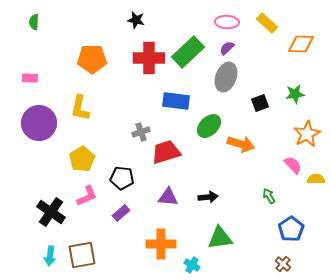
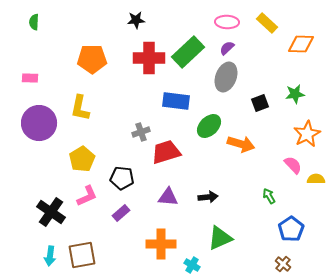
black star: rotated 18 degrees counterclockwise
green triangle: rotated 16 degrees counterclockwise
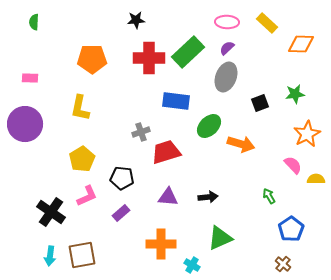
purple circle: moved 14 px left, 1 px down
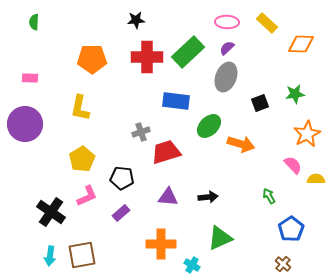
red cross: moved 2 px left, 1 px up
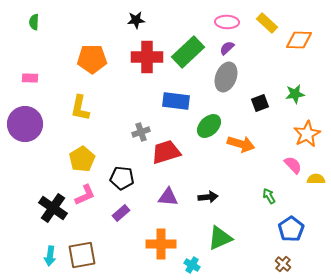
orange diamond: moved 2 px left, 4 px up
pink L-shape: moved 2 px left, 1 px up
black cross: moved 2 px right, 4 px up
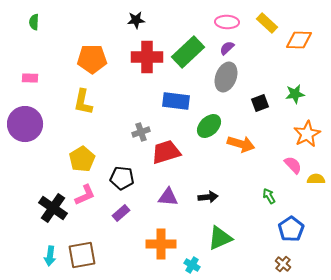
yellow L-shape: moved 3 px right, 6 px up
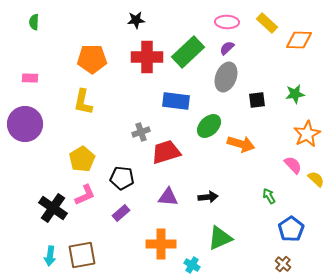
black square: moved 3 px left, 3 px up; rotated 12 degrees clockwise
yellow semicircle: rotated 42 degrees clockwise
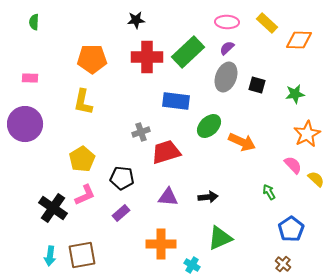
black square: moved 15 px up; rotated 24 degrees clockwise
orange arrow: moved 1 px right, 2 px up; rotated 8 degrees clockwise
green arrow: moved 4 px up
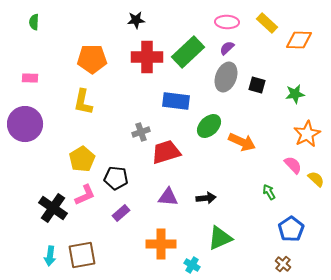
black pentagon: moved 6 px left
black arrow: moved 2 px left, 1 px down
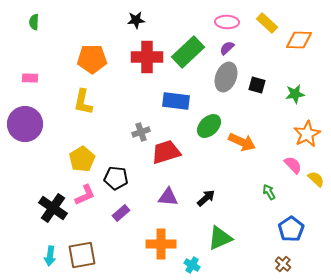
black arrow: rotated 36 degrees counterclockwise
